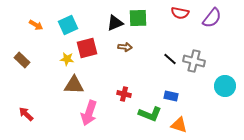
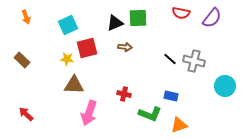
red semicircle: moved 1 px right
orange arrow: moved 10 px left, 8 px up; rotated 40 degrees clockwise
orange triangle: rotated 36 degrees counterclockwise
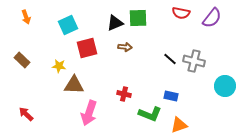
yellow star: moved 8 px left, 7 px down
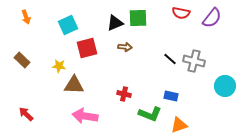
pink arrow: moved 4 px left, 3 px down; rotated 80 degrees clockwise
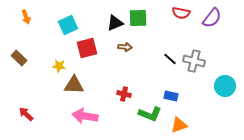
brown rectangle: moved 3 px left, 2 px up
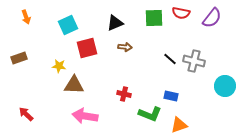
green square: moved 16 px right
brown rectangle: rotated 63 degrees counterclockwise
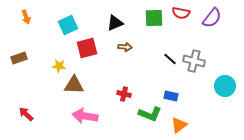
orange triangle: rotated 18 degrees counterclockwise
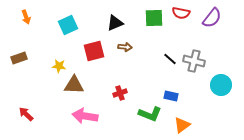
red square: moved 7 px right, 3 px down
cyan circle: moved 4 px left, 1 px up
red cross: moved 4 px left, 1 px up; rotated 32 degrees counterclockwise
orange triangle: moved 3 px right
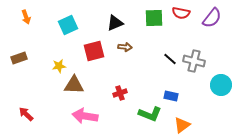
yellow star: rotated 16 degrees counterclockwise
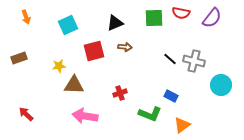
blue rectangle: rotated 16 degrees clockwise
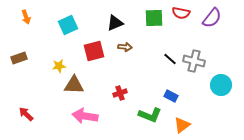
green L-shape: moved 1 px down
